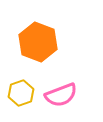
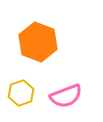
pink semicircle: moved 5 px right, 1 px down
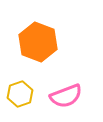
yellow hexagon: moved 1 px left, 1 px down
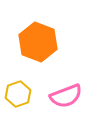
yellow hexagon: moved 2 px left
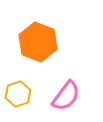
pink semicircle: rotated 32 degrees counterclockwise
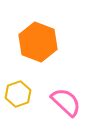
pink semicircle: moved 6 px down; rotated 84 degrees counterclockwise
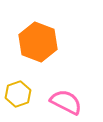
pink semicircle: rotated 16 degrees counterclockwise
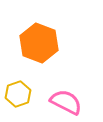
orange hexagon: moved 1 px right, 1 px down
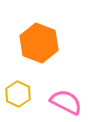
yellow hexagon: rotated 15 degrees counterclockwise
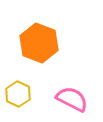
pink semicircle: moved 6 px right, 3 px up
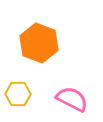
yellow hexagon: rotated 25 degrees counterclockwise
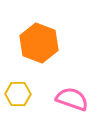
pink semicircle: rotated 8 degrees counterclockwise
